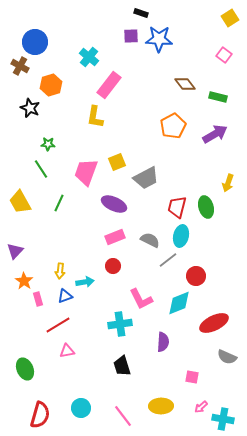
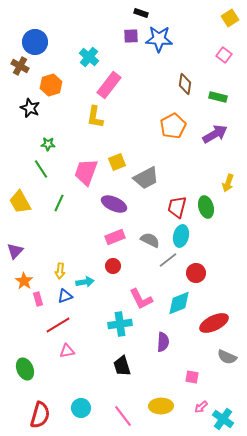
brown diamond at (185, 84): rotated 45 degrees clockwise
red circle at (196, 276): moved 3 px up
cyan cross at (223, 419): rotated 25 degrees clockwise
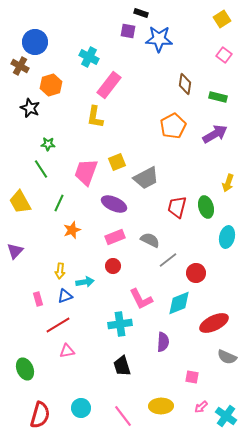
yellow square at (230, 18): moved 8 px left, 1 px down
purple square at (131, 36): moved 3 px left, 5 px up; rotated 14 degrees clockwise
cyan cross at (89, 57): rotated 12 degrees counterclockwise
cyan ellipse at (181, 236): moved 46 px right, 1 px down
orange star at (24, 281): moved 48 px right, 51 px up; rotated 18 degrees clockwise
cyan cross at (223, 419): moved 3 px right, 3 px up
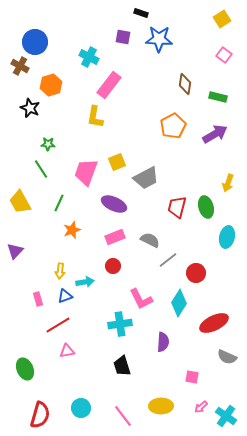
purple square at (128, 31): moved 5 px left, 6 px down
cyan diamond at (179, 303): rotated 36 degrees counterclockwise
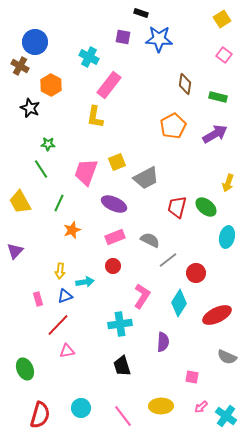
orange hexagon at (51, 85): rotated 15 degrees counterclockwise
green ellipse at (206, 207): rotated 35 degrees counterclockwise
pink L-shape at (141, 299): moved 1 px right, 3 px up; rotated 120 degrees counterclockwise
red ellipse at (214, 323): moved 3 px right, 8 px up
red line at (58, 325): rotated 15 degrees counterclockwise
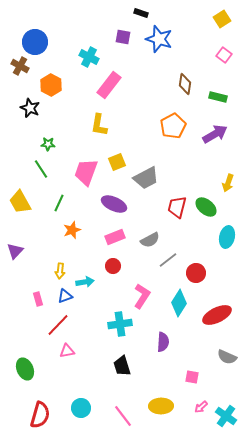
blue star at (159, 39): rotated 16 degrees clockwise
yellow L-shape at (95, 117): moved 4 px right, 8 px down
gray semicircle at (150, 240): rotated 126 degrees clockwise
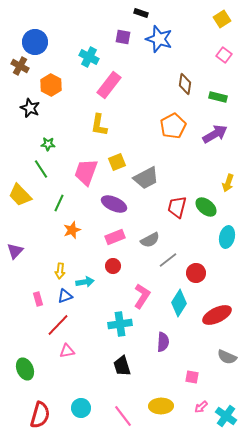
yellow trapezoid at (20, 202): moved 7 px up; rotated 15 degrees counterclockwise
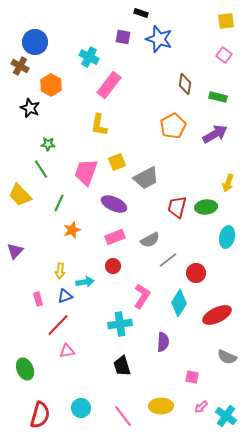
yellow square at (222, 19): moved 4 px right, 2 px down; rotated 24 degrees clockwise
green ellipse at (206, 207): rotated 45 degrees counterclockwise
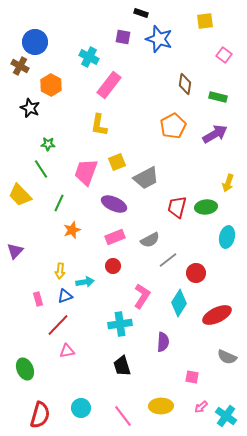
yellow square at (226, 21): moved 21 px left
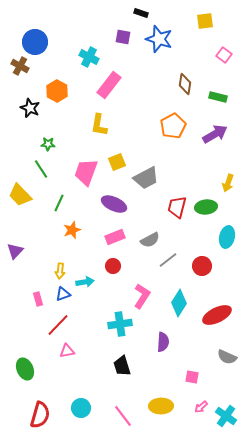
orange hexagon at (51, 85): moved 6 px right, 6 px down
red circle at (196, 273): moved 6 px right, 7 px up
blue triangle at (65, 296): moved 2 px left, 2 px up
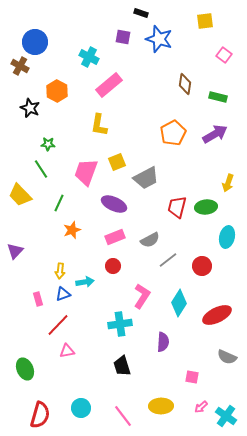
pink rectangle at (109, 85): rotated 12 degrees clockwise
orange pentagon at (173, 126): moved 7 px down
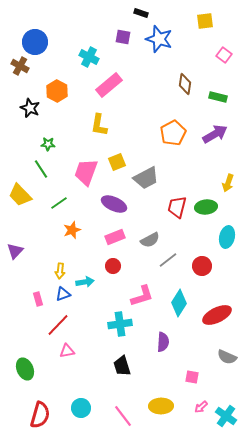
green line at (59, 203): rotated 30 degrees clockwise
pink L-shape at (142, 296): rotated 40 degrees clockwise
